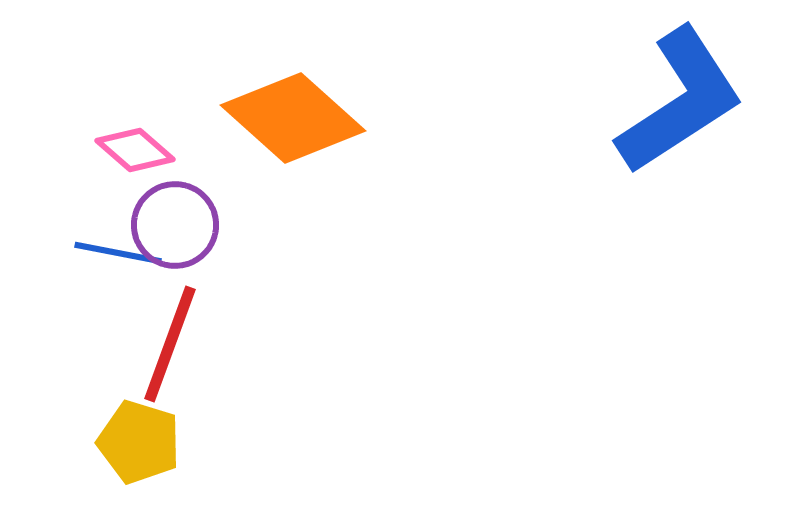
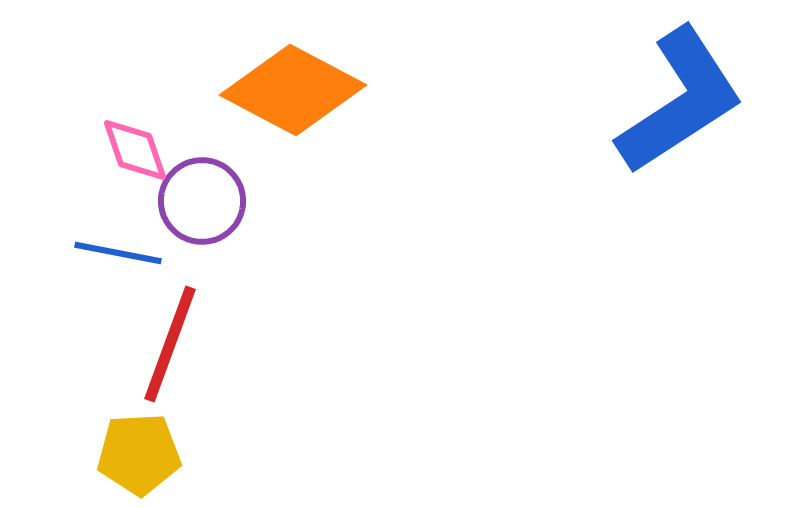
orange diamond: moved 28 px up; rotated 14 degrees counterclockwise
pink diamond: rotated 30 degrees clockwise
purple circle: moved 27 px right, 24 px up
yellow pentagon: moved 12 px down; rotated 20 degrees counterclockwise
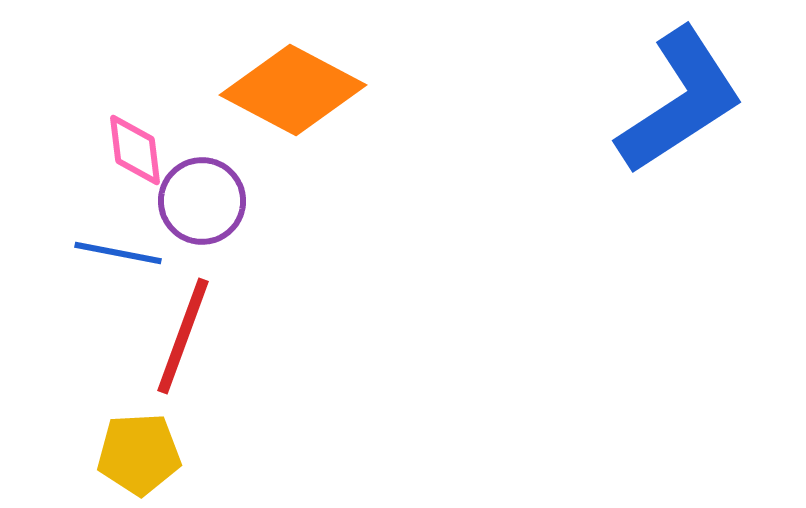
pink diamond: rotated 12 degrees clockwise
red line: moved 13 px right, 8 px up
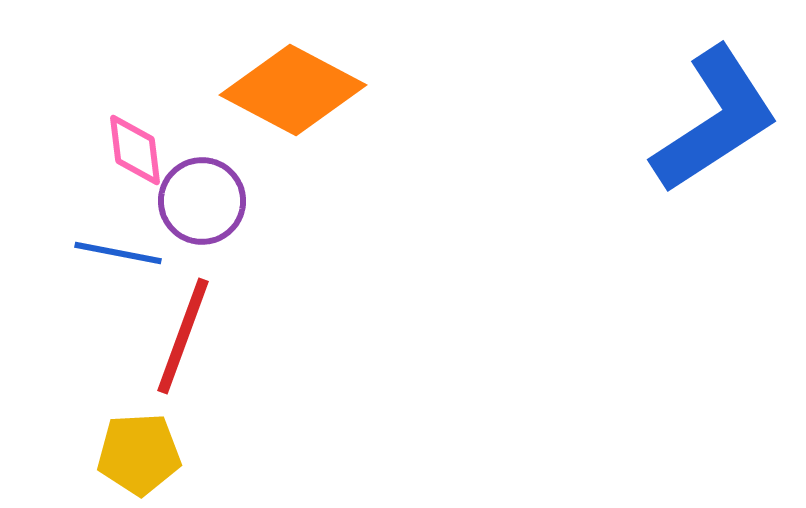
blue L-shape: moved 35 px right, 19 px down
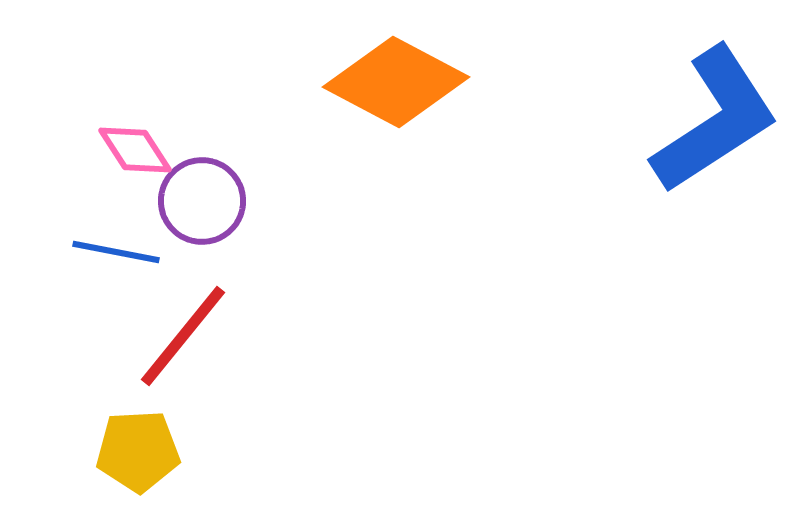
orange diamond: moved 103 px right, 8 px up
pink diamond: rotated 26 degrees counterclockwise
blue line: moved 2 px left, 1 px up
red line: rotated 19 degrees clockwise
yellow pentagon: moved 1 px left, 3 px up
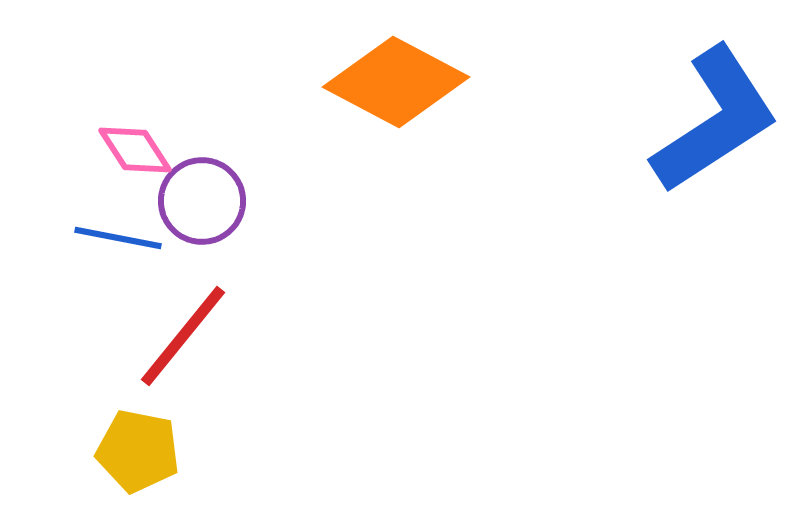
blue line: moved 2 px right, 14 px up
yellow pentagon: rotated 14 degrees clockwise
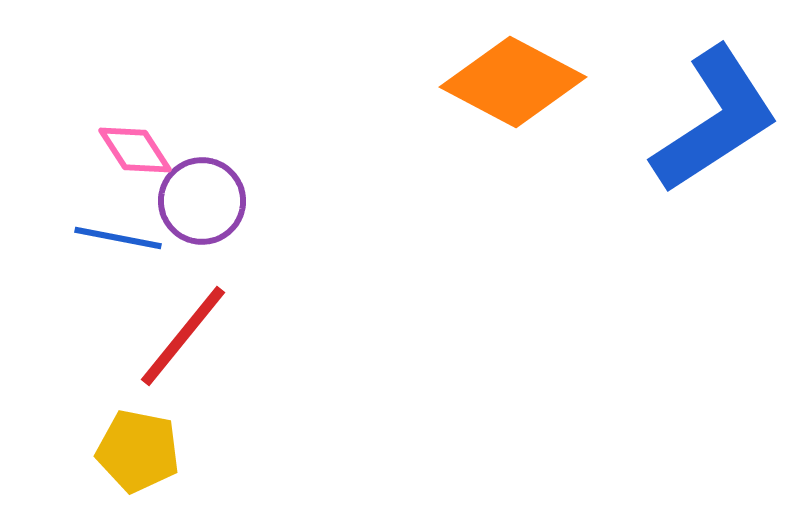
orange diamond: moved 117 px right
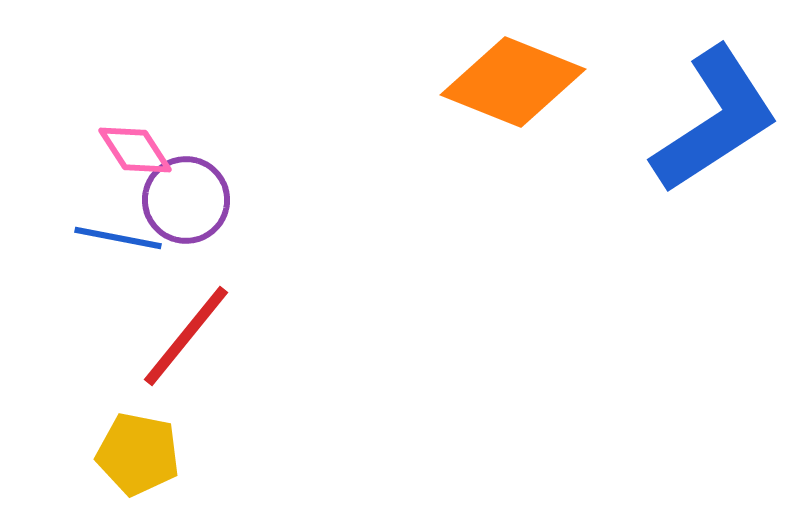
orange diamond: rotated 6 degrees counterclockwise
purple circle: moved 16 px left, 1 px up
red line: moved 3 px right
yellow pentagon: moved 3 px down
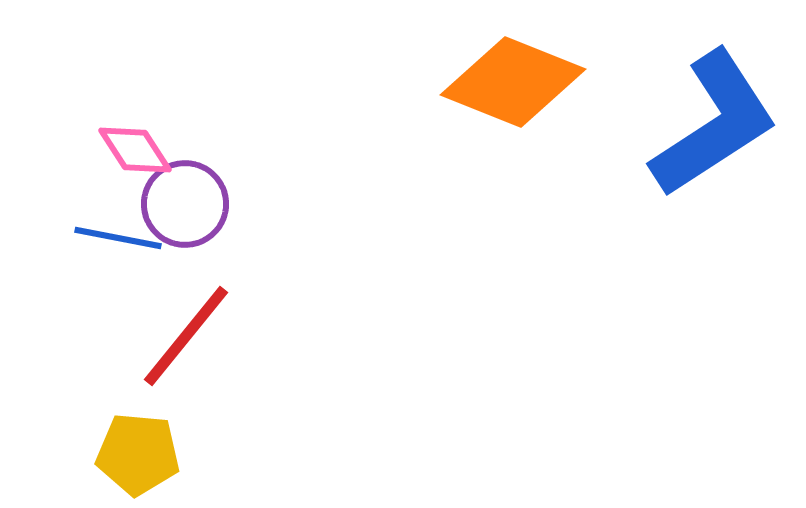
blue L-shape: moved 1 px left, 4 px down
purple circle: moved 1 px left, 4 px down
yellow pentagon: rotated 6 degrees counterclockwise
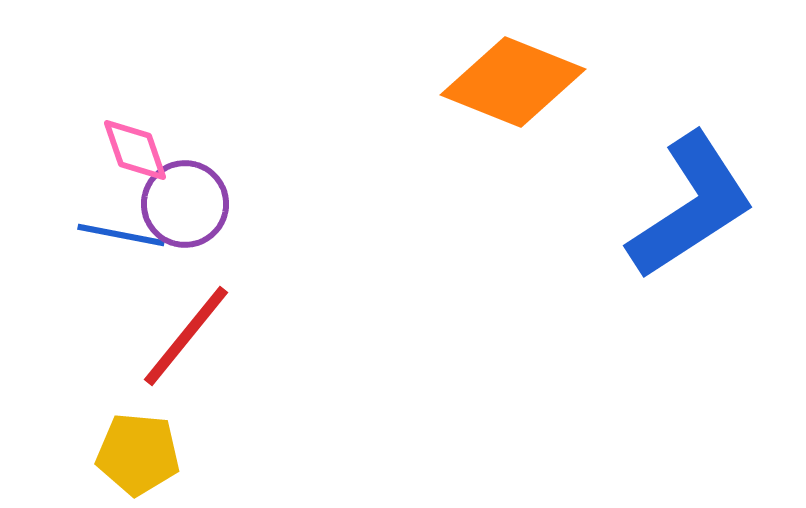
blue L-shape: moved 23 px left, 82 px down
pink diamond: rotated 14 degrees clockwise
blue line: moved 3 px right, 3 px up
